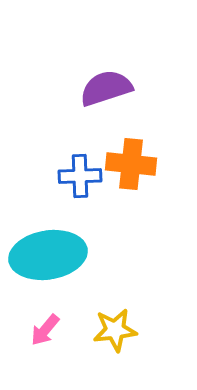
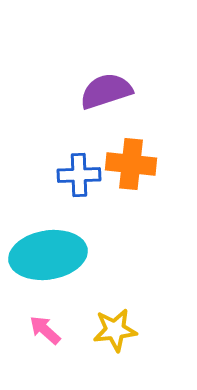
purple semicircle: moved 3 px down
blue cross: moved 1 px left, 1 px up
pink arrow: rotated 92 degrees clockwise
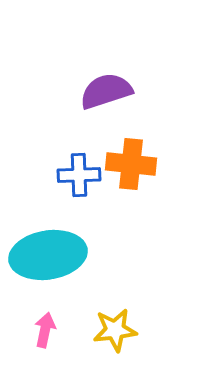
pink arrow: rotated 60 degrees clockwise
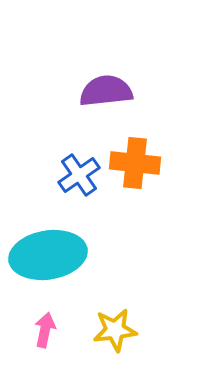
purple semicircle: rotated 12 degrees clockwise
orange cross: moved 4 px right, 1 px up
blue cross: rotated 33 degrees counterclockwise
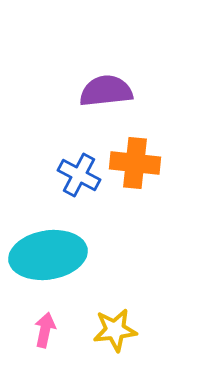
blue cross: rotated 27 degrees counterclockwise
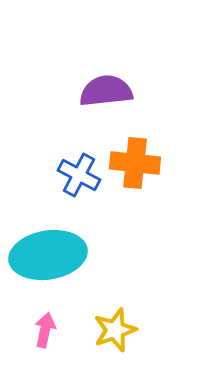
yellow star: rotated 12 degrees counterclockwise
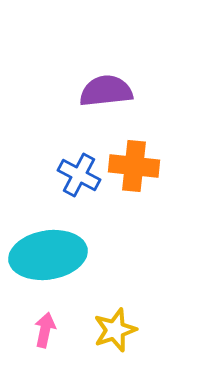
orange cross: moved 1 px left, 3 px down
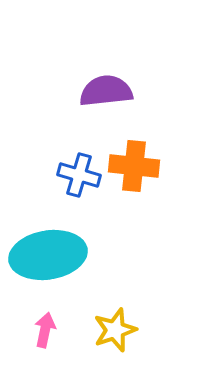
blue cross: rotated 12 degrees counterclockwise
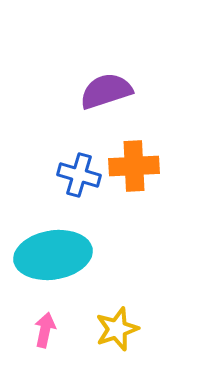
purple semicircle: rotated 12 degrees counterclockwise
orange cross: rotated 9 degrees counterclockwise
cyan ellipse: moved 5 px right
yellow star: moved 2 px right, 1 px up
